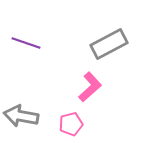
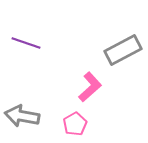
gray rectangle: moved 14 px right, 6 px down
gray arrow: moved 1 px right
pink pentagon: moved 4 px right; rotated 15 degrees counterclockwise
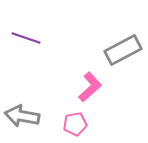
purple line: moved 5 px up
pink pentagon: rotated 20 degrees clockwise
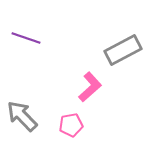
gray arrow: rotated 36 degrees clockwise
pink pentagon: moved 4 px left, 1 px down
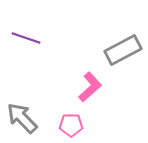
gray arrow: moved 2 px down
pink pentagon: rotated 10 degrees clockwise
